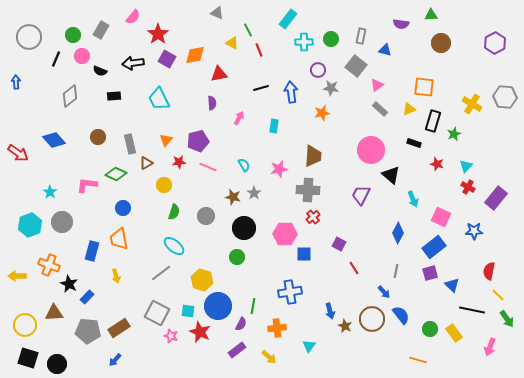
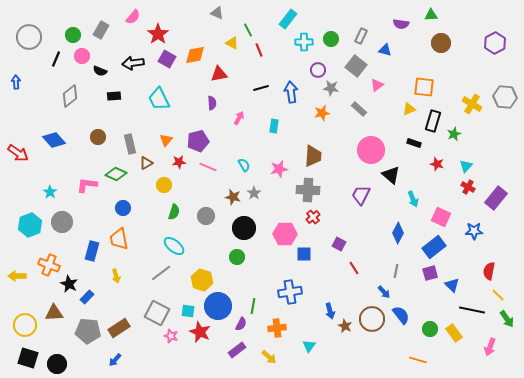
gray rectangle at (361, 36): rotated 14 degrees clockwise
gray rectangle at (380, 109): moved 21 px left
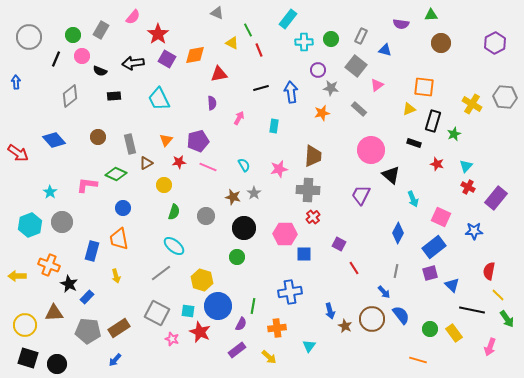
pink star at (171, 336): moved 1 px right, 3 px down
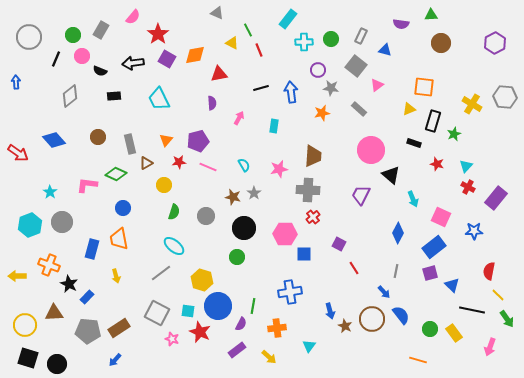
blue rectangle at (92, 251): moved 2 px up
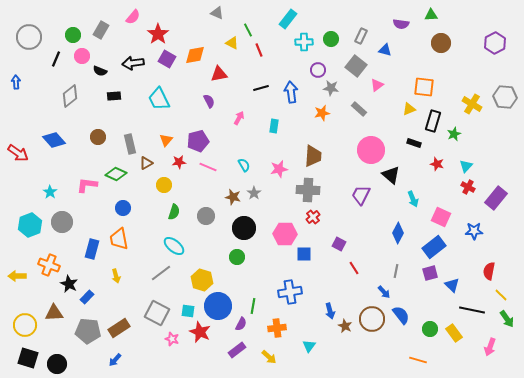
purple semicircle at (212, 103): moved 3 px left, 2 px up; rotated 24 degrees counterclockwise
yellow line at (498, 295): moved 3 px right
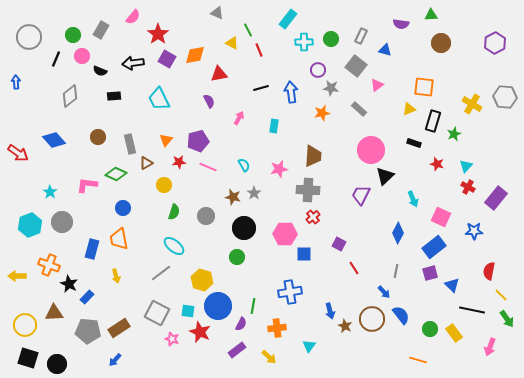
black triangle at (391, 175): moved 6 px left, 1 px down; rotated 36 degrees clockwise
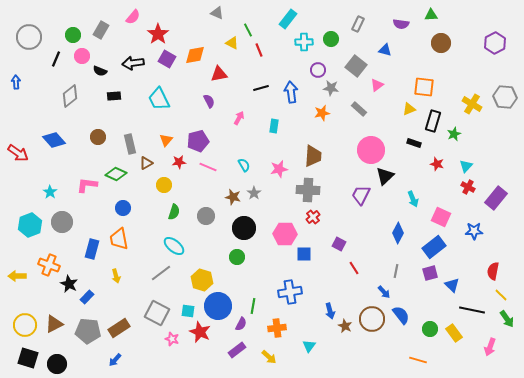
gray rectangle at (361, 36): moved 3 px left, 12 px up
red semicircle at (489, 271): moved 4 px right
brown triangle at (54, 313): moved 11 px down; rotated 24 degrees counterclockwise
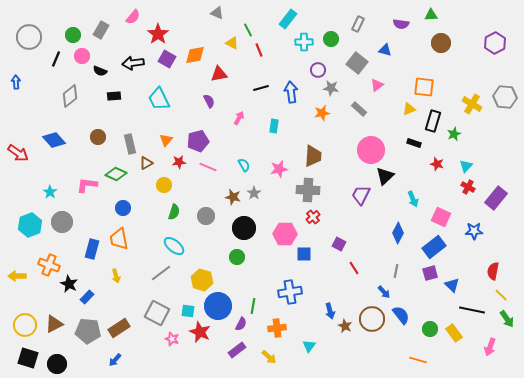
gray square at (356, 66): moved 1 px right, 3 px up
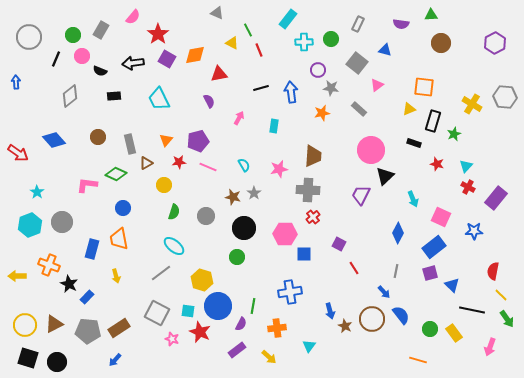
cyan star at (50, 192): moved 13 px left
black circle at (57, 364): moved 2 px up
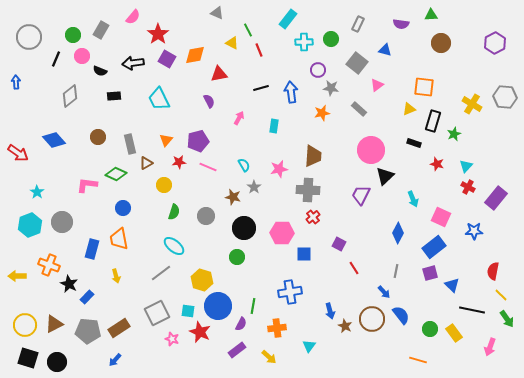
gray star at (254, 193): moved 6 px up
pink hexagon at (285, 234): moved 3 px left, 1 px up
gray square at (157, 313): rotated 35 degrees clockwise
